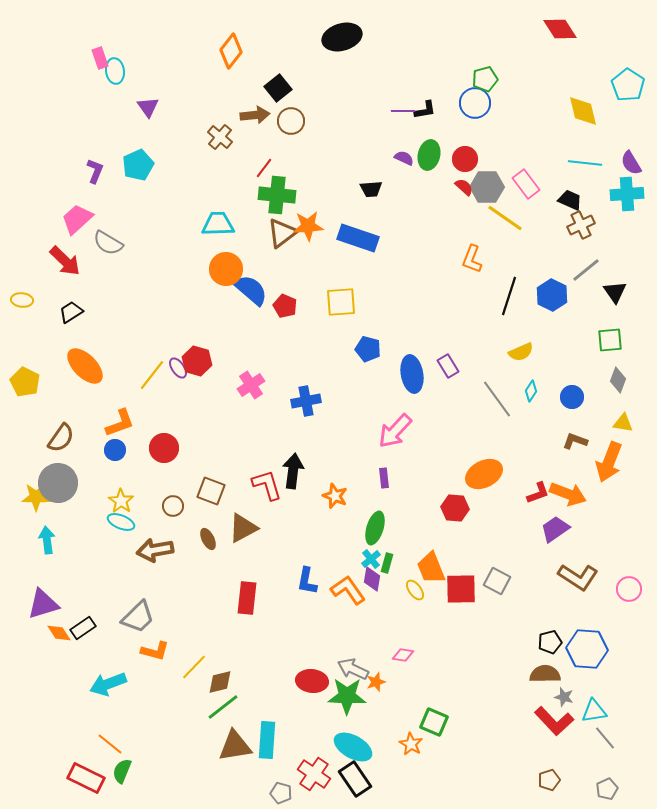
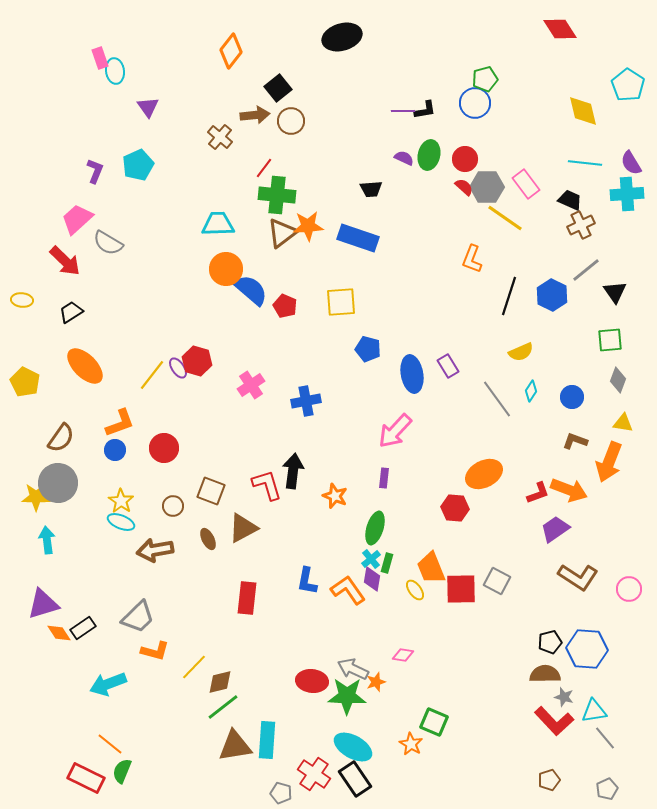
purple rectangle at (384, 478): rotated 12 degrees clockwise
orange arrow at (568, 494): moved 1 px right, 4 px up
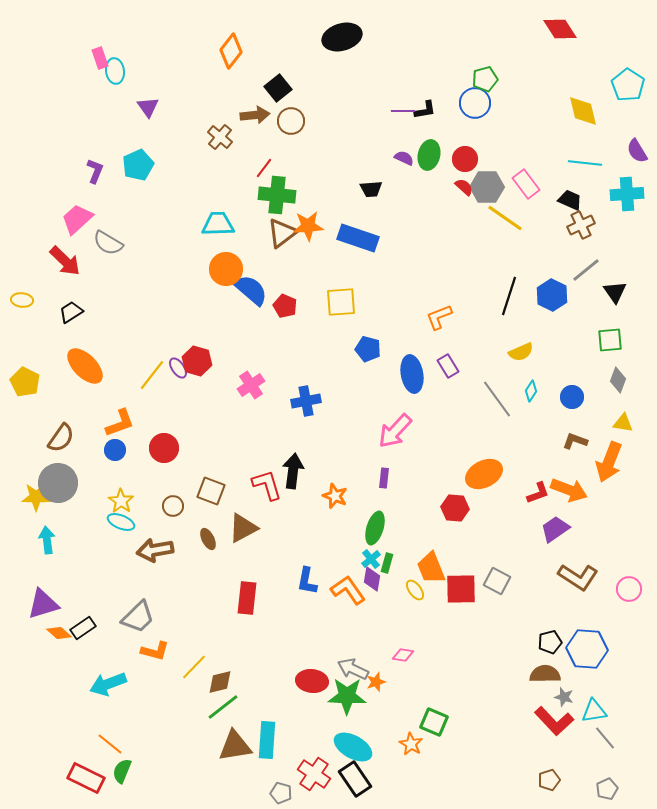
purple semicircle at (631, 163): moved 6 px right, 12 px up
orange L-shape at (472, 259): moved 33 px left, 58 px down; rotated 48 degrees clockwise
orange diamond at (59, 633): rotated 15 degrees counterclockwise
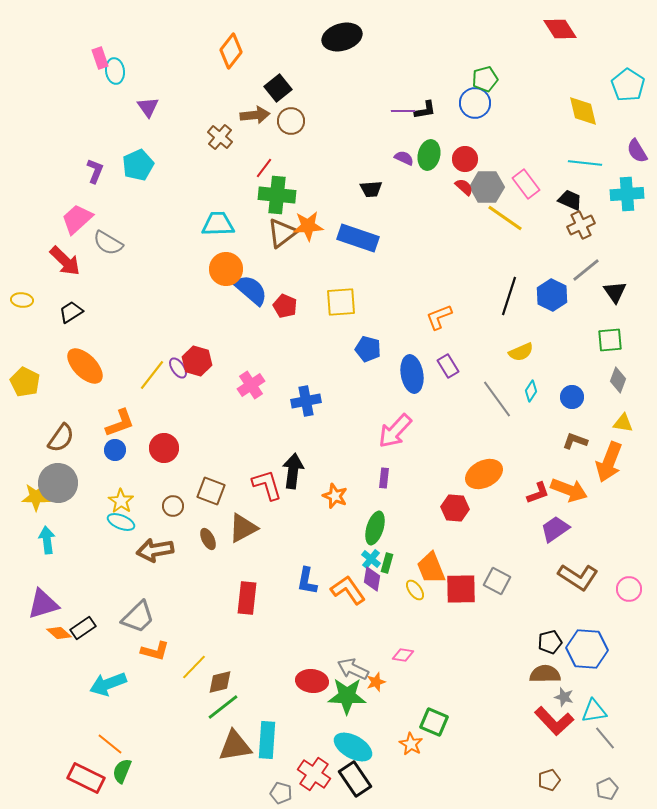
cyan cross at (371, 559): rotated 12 degrees counterclockwise
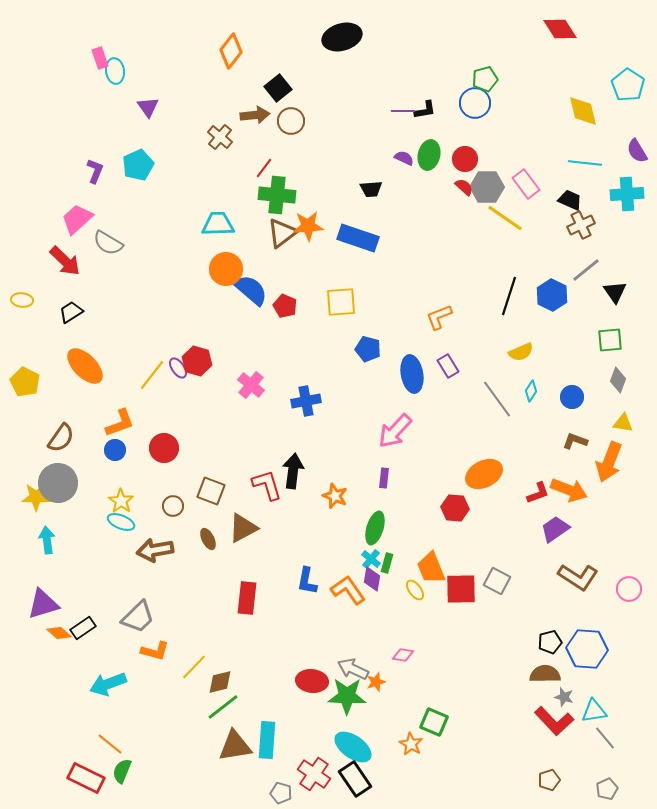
pink cross at (251, 385): rotated 16 degrees counterclockwise
cyan ellipse at (353, 747): rotated 6 degrees clockwise
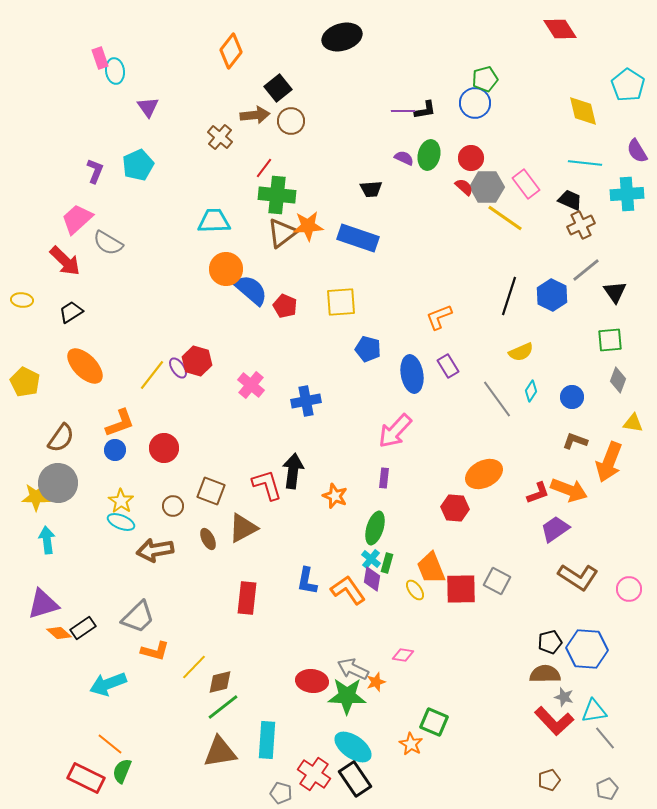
red circle at (465, 159): moved 6 px right, 1 px up
cyan trapezoid at (218, 224): moved 4 px left, 3 px up
yellow triangle at (623, 423): moved 10 px right
brown triangle at (235, 746): moved 15 px left, 6 px down
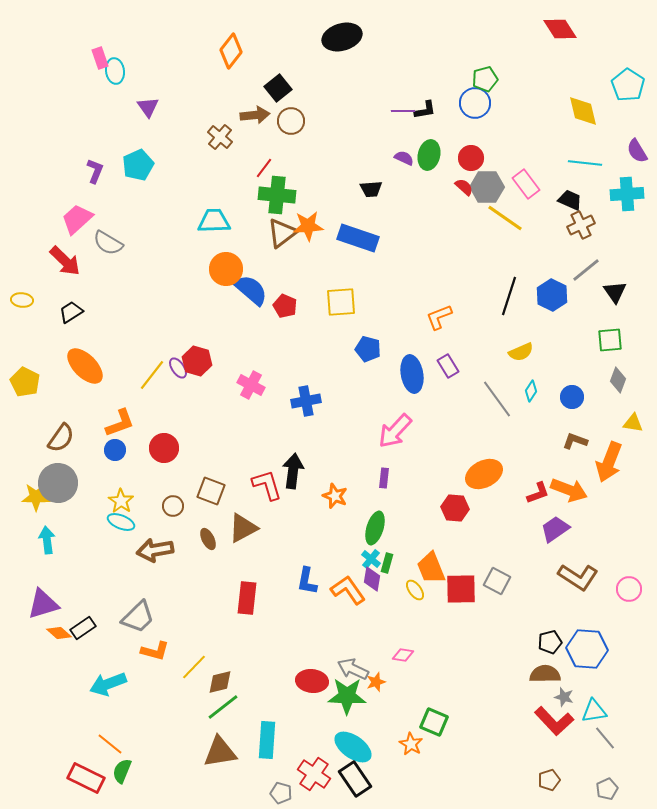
pink cross at (251, 385): rotated 12 degrees counterclockwise
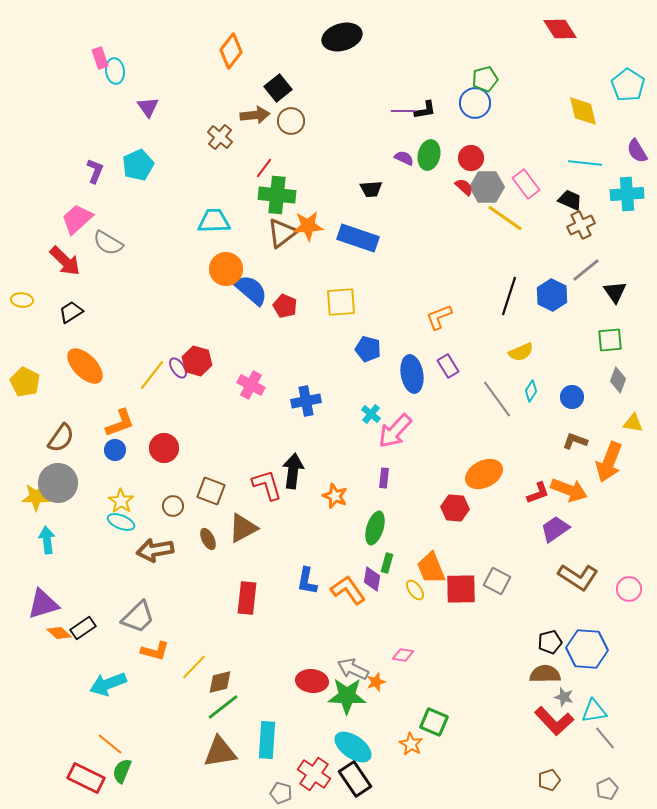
cyan cross at (371, 559): moved 145 px up
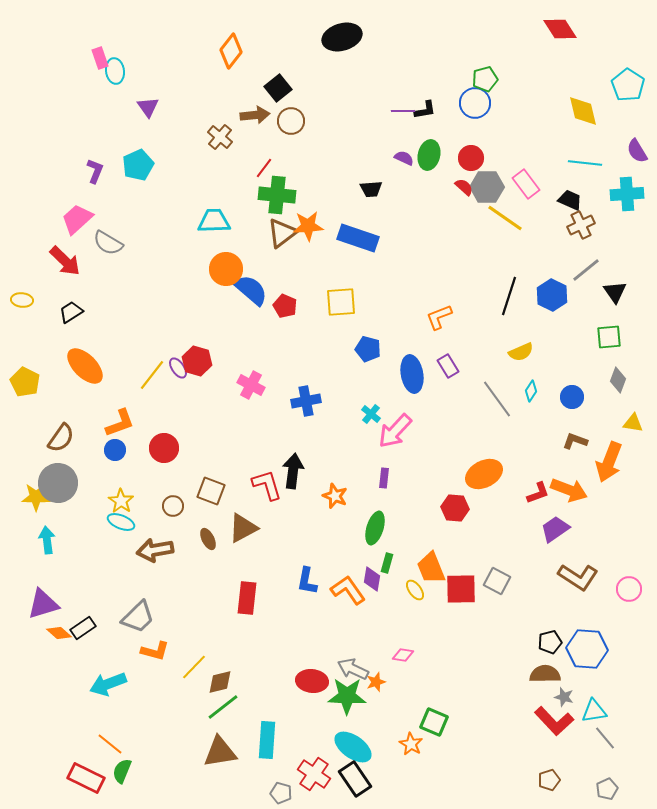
green square at (610, 340): moved 1 px left, 3 px up
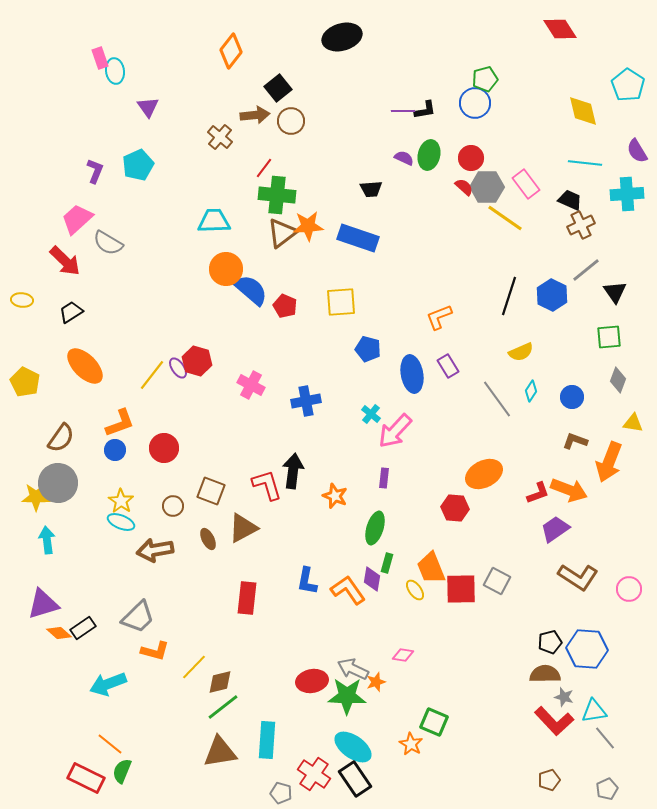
red ellipse at (312, 681): rotated 16 degrees counterclockwise
